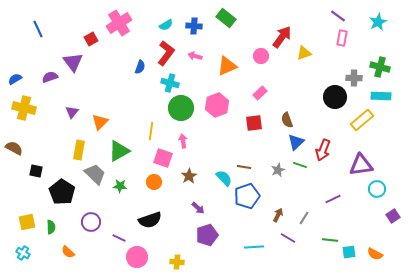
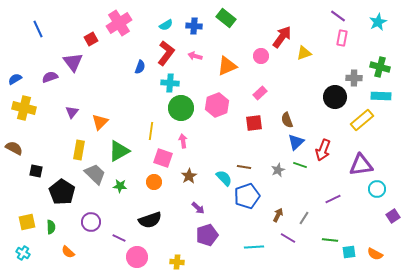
cyan cross at (170, 83): rotated 12 degrees counterclockwise
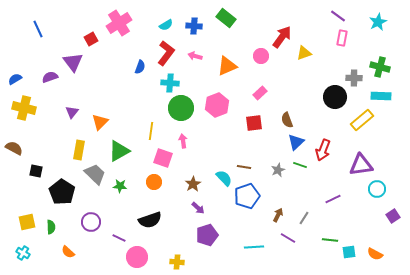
brown star at (189, 176): moved 4 px right, 8 px down
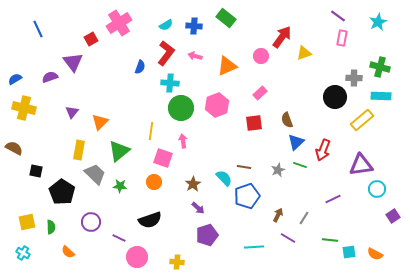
green triangle at (119, 151): rotated 10 degrees counterclockwise
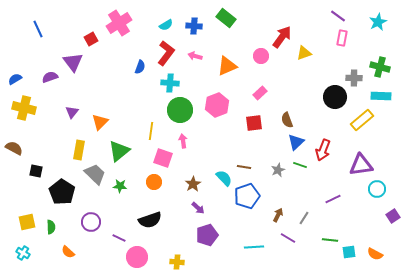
green circle at (181, 108): moved 1 px left, 2 px down
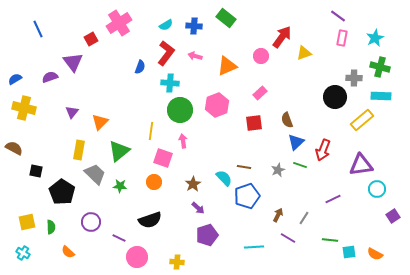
cyan star at (378, 22): moved 3 px left, 16 px down
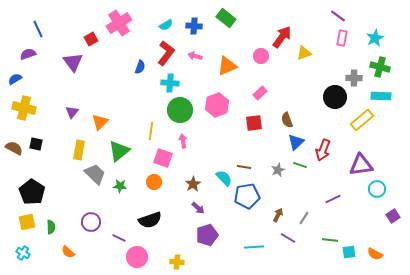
purple semicircle at (50, 77): moved 22 px left, 23 px up
black square at (36, 171): moved 27 px up
black pentagon at (62, 192): moved 30 px left
blue pentagon at (247, 196): rotated 10 degrees clockwise
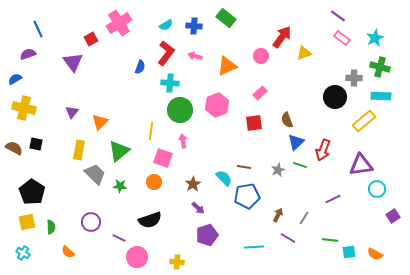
pink rectangle at (342, 38): rotated 63 degrees counterclockwise
yellow rectangle at (362, 120): moved 2 px right, 1 px down
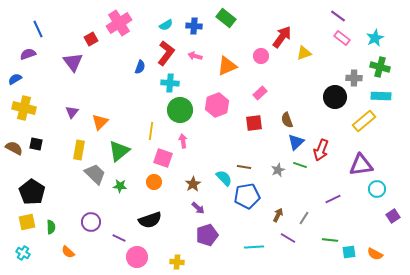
red arrow at (323, 150): moved 2 px left
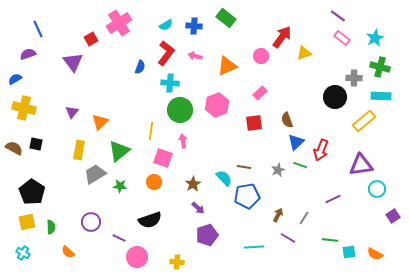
gray trapezoid at (95, 174): rotated 75 degrees counterclockwise
